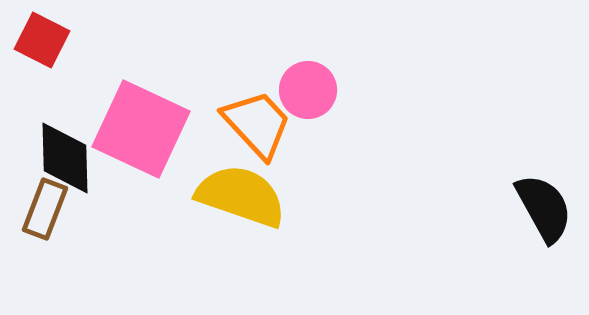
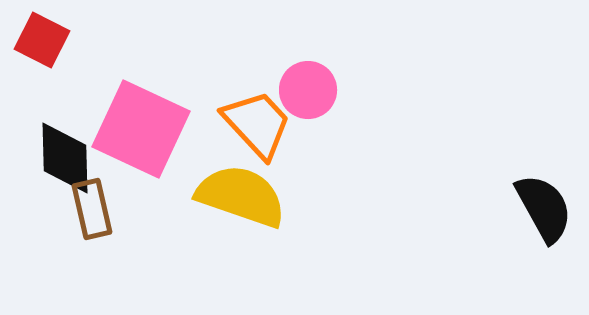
brown rectangle: moved 47 px right; rotated 34 degrees counterclockwise
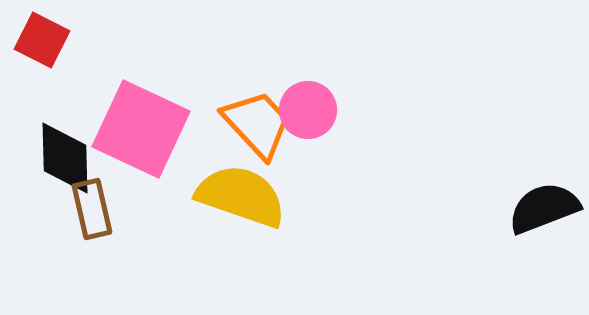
pink circle: moved 20 px down
black semicircle: rotated 82 degrees counterclockwise
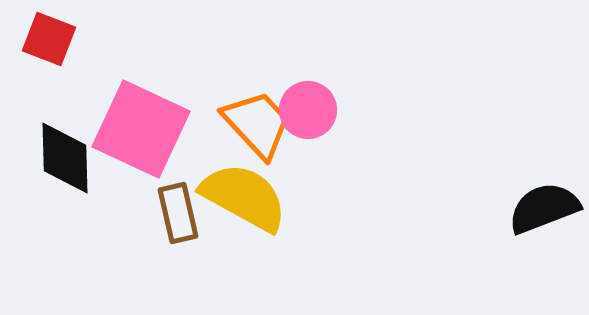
red square: moved 7 px right, 1 px up; rotated 6 degrees counterclockwise
yellow semicircle: moved 3 px right, 1 px down; rotated 10 degrees clockwise
brown rectangle: moved 86 px right, 4 px down
